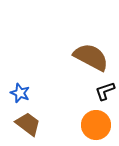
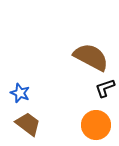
black L-shape: moved 3 px up
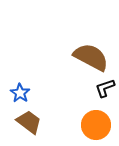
blue star: rotated 12 degrees clockwise
brown trapezoid: moved 1 px right, 2 px up
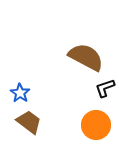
brown semicircle: moved 5 px left
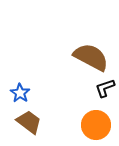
brown semicircle: moved 5 px right
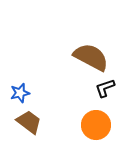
blue star: rotated 24 degrees clockwise
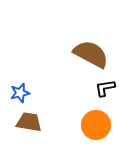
brown semicircle: moved 3 px up
black L-shape: rotated 10 degrees clockwise
brown trapezoid: rotated 28 degrees counterclockwise
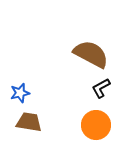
black L-shape: moved 4 px left; rotated 20 degrees counterclockwise
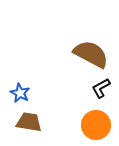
blue star: rotated 30 degrees counterclockwise
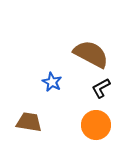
blue star: moved 32 px right, 11 px up
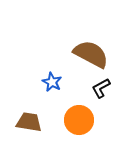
orange circle: moved 17 px left, 5 px up
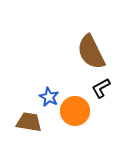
brown semicircle: moved 2 px up; rotated 144 degrees counterclockwise
blue star: moved 3 px left, 15 px down
orange circle: moved 4 px left, 9 px up
